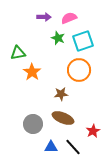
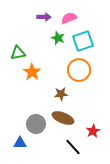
gray circle: moved 3 px right
blue triangle: moved 31 px left, 4 px up
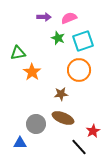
black line: moved 6 px right
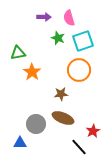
pink semicircle: rotated 84 degrees counterclockwise
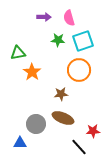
green star: moved 2 px down; rotated 16 degrees counterclockwise
red star: rotated 24 degrees clockwise
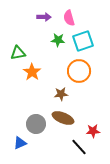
orange circle: moved 1 px down
blue triangle: rotated 24 degrees counterclockwise
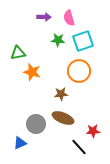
orange star: rotated 18 degrees counterclockwise
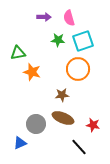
orange circle: moved 1 px left, 2 px up
brown star: moved 1 px right, 1 px down
red star: moved 6 px up; rotated 16 degrees clockwise
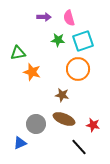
brown star: rotated 16 degrees clockwise
brown ellipse: moved 1 px right, 1 px down
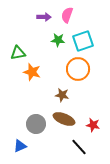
pink semicircle: moved 2 px left, 3 px up; rotated 35 degrees clockwise
blue triangle: moved 3 px down
